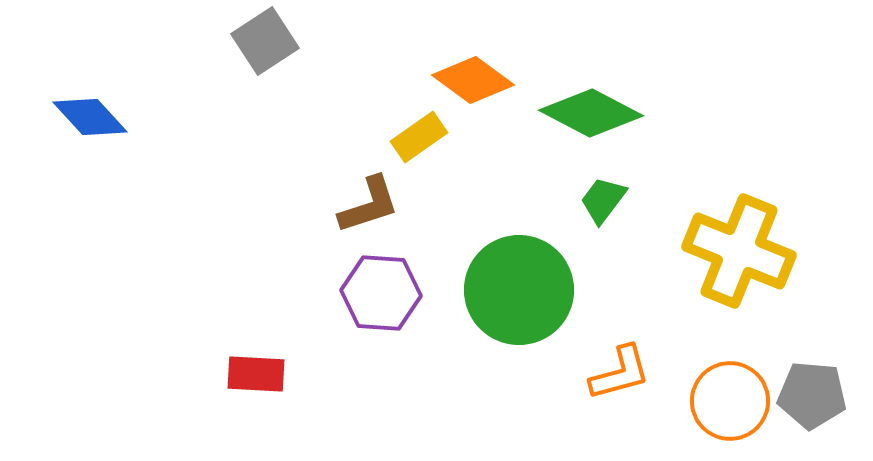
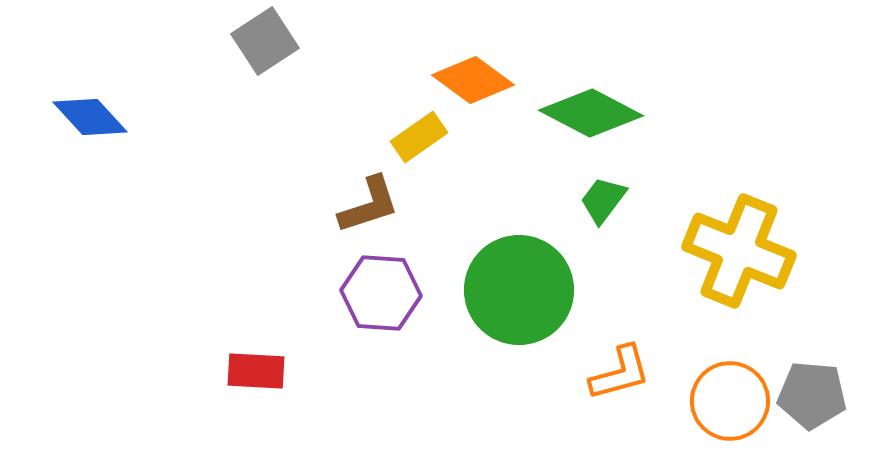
red rectangle: moved 3 px up
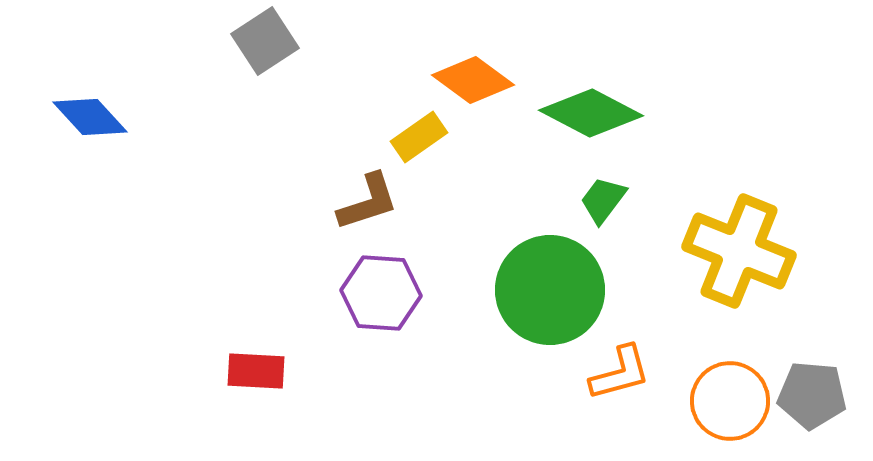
brown L-shape: moved 1 px left, 3 px up
green circle: moved 31 px right
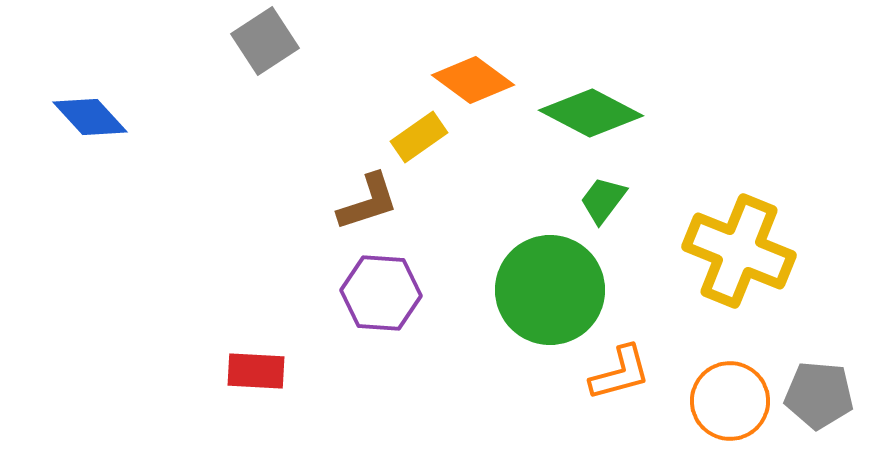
gray pentagon: moved 7 px right
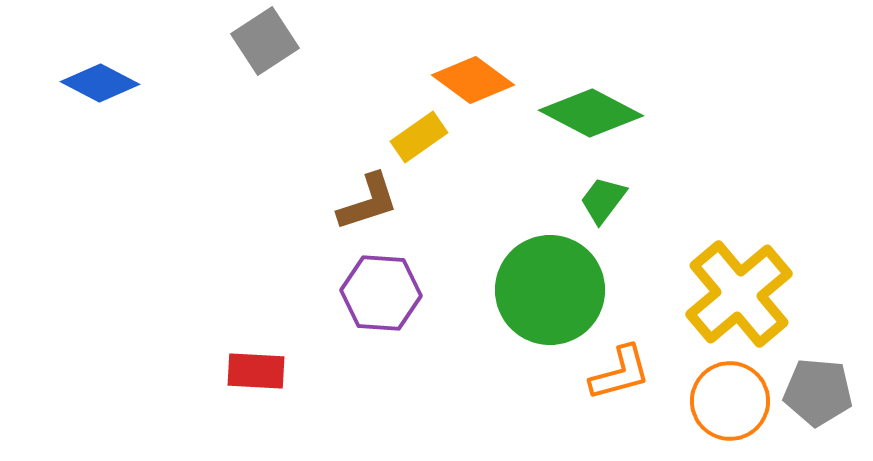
blue diamond: moved 10 px right, 34 px up; rotated 20 degrees counterclockwise
yellow cross: moved 43 px down; rotated 28 degrees clockwise
gray pentagon: moved 1 px left, 3 px up
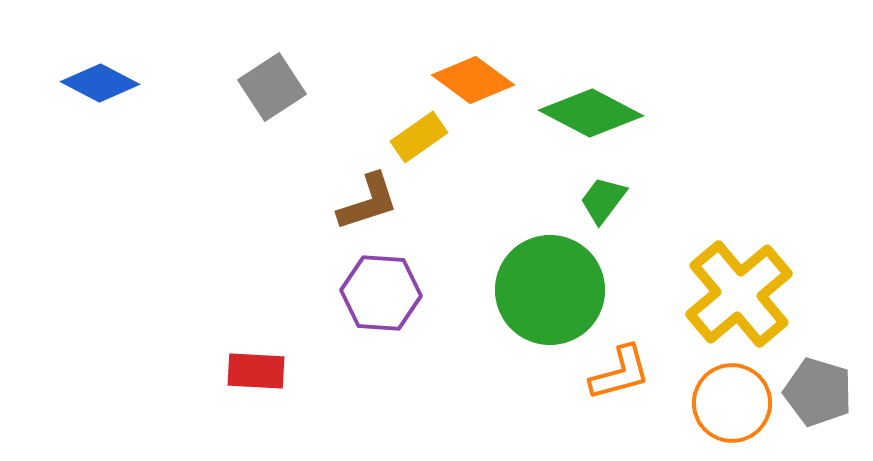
gray square: moved 7 px right, 46 px down
gray pentagon: rotated 12 degrees clockwise
orange circle: moved 2 px right, 2 px down
